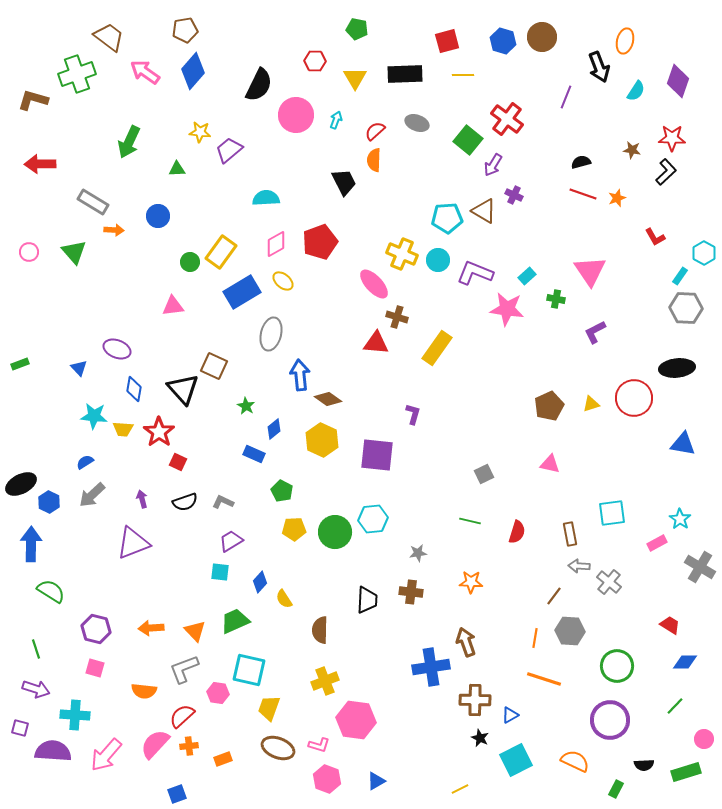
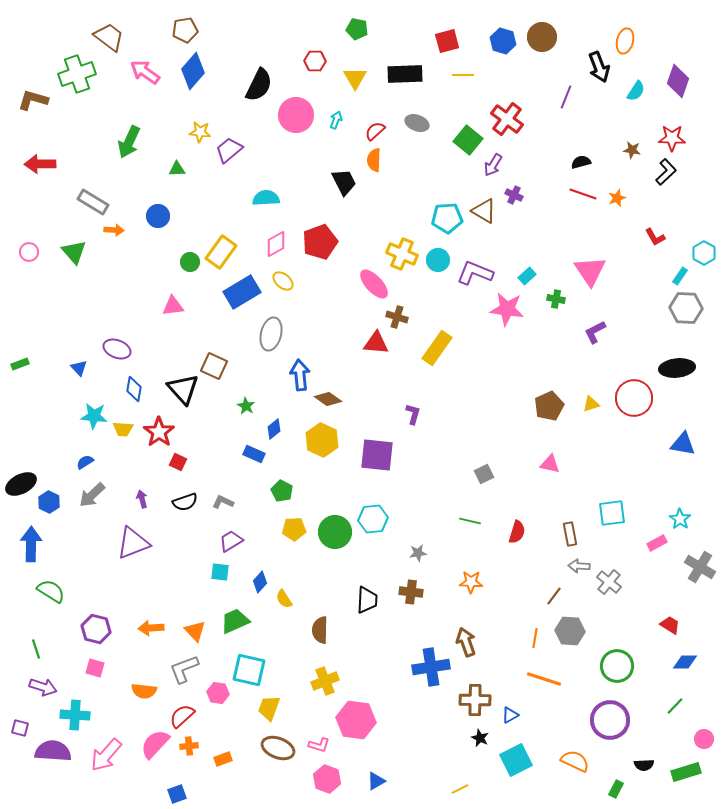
purple arrow at (36, 689): moved 7 px right, 2 px up
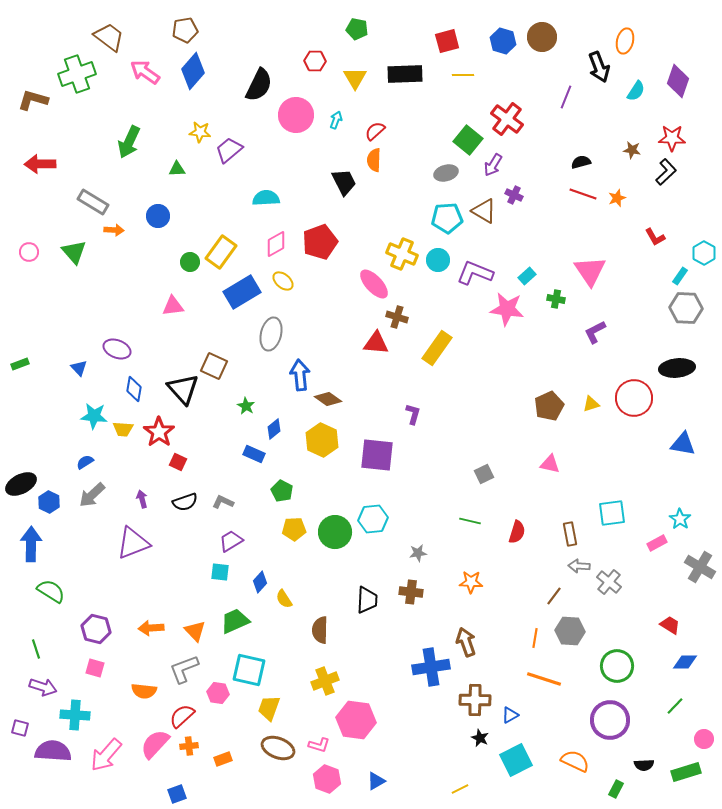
gray ellipse at (417, 123): moved 29 px right, 50 px down; rotated 35 degrees counterclockwise
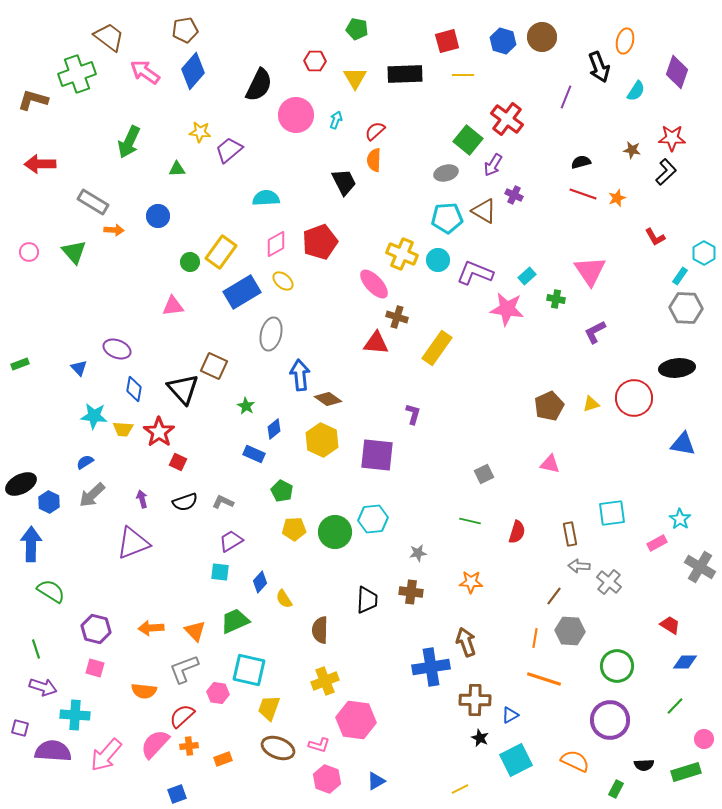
purple diamond at (678, 81): moved 1 px left, 9 px up
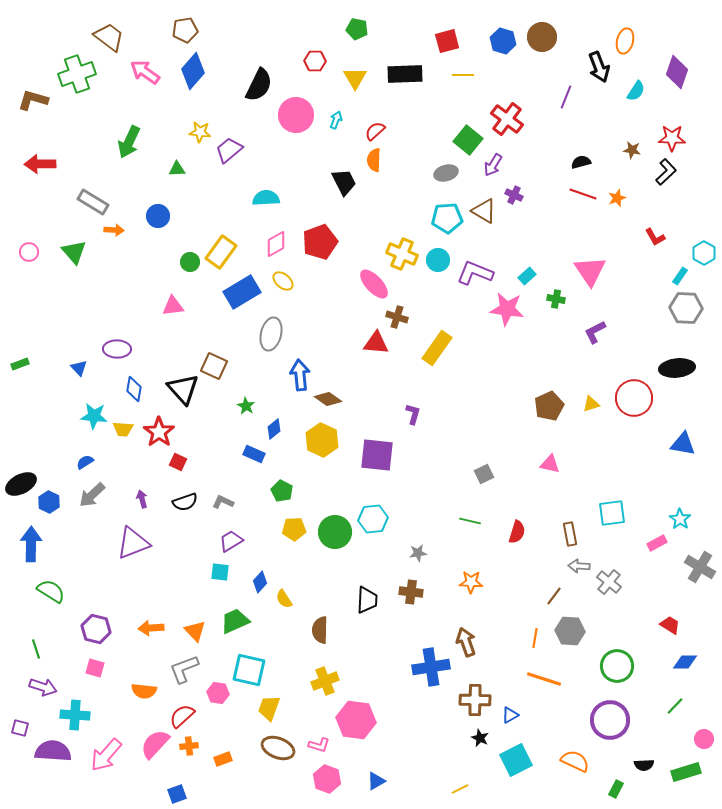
purple ellipse at (117, 349): rotated 20 degrees counterclockwise
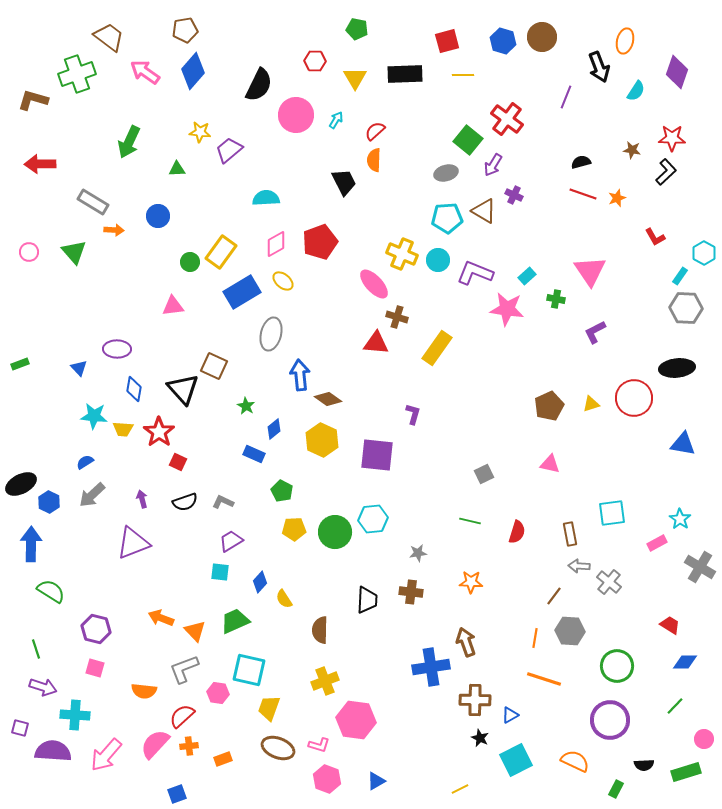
cyan arrow at (336, 120): rotated 12 degrees clockwise
orange arrow at (151, 628): moved 10 px right, 10 px up; rotated 25 degrees clockwise
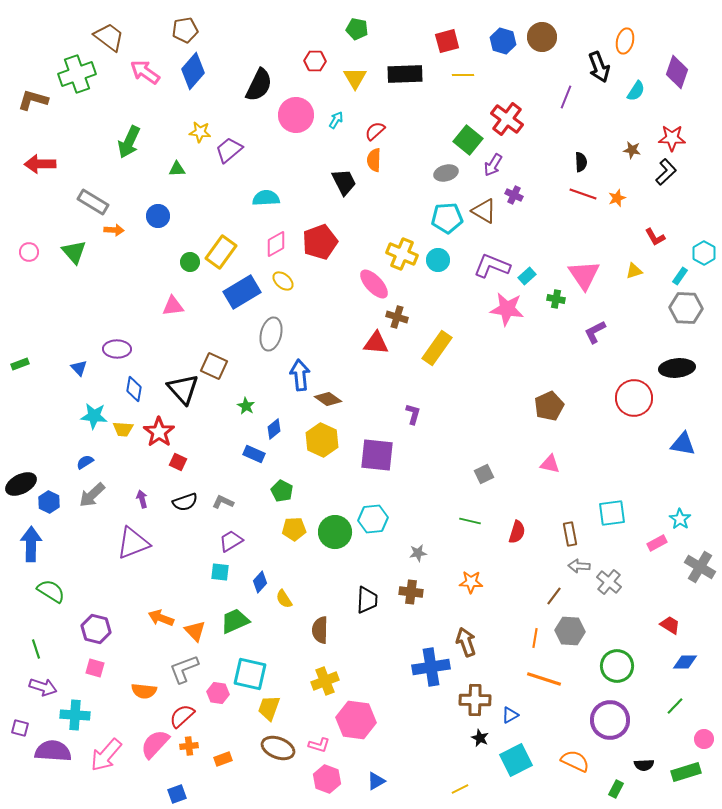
black semicircle at (581, 162): rotated 102 degrees clockwise
pink triangle at (590, 271): moved 6 px left, 4 px down
purple L-shape at (475, 273): moved 17 px right, 7 px up
yellow triangle at (591, 404): moved 43 px right, 133 px up
cyan square at (249, 670): moved 1 px right, 4 px down
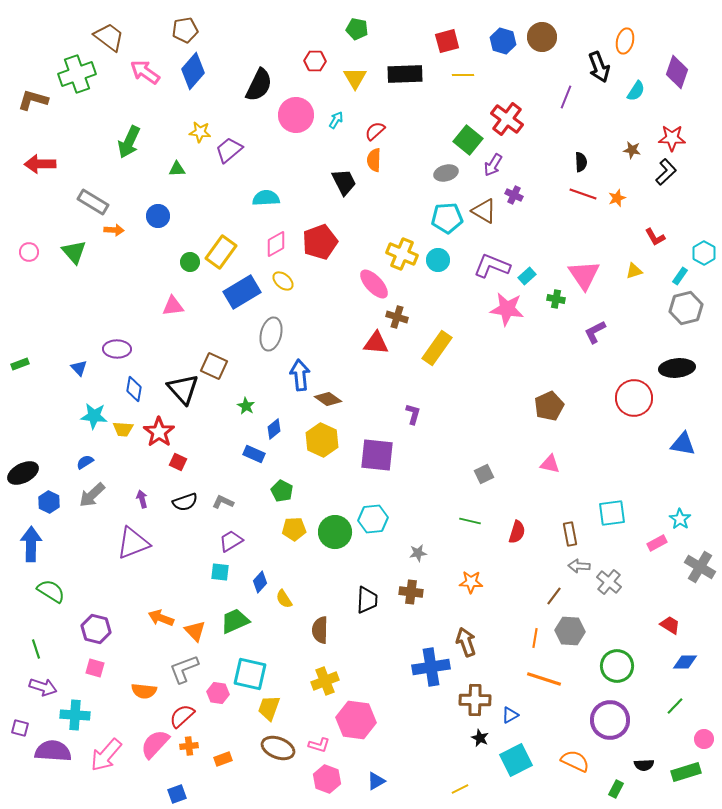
gray hexagon at (686, 308): rotated 16 degrees counterclockwise
black ellipse at (21, 484): moved 2 px right, 11 px up
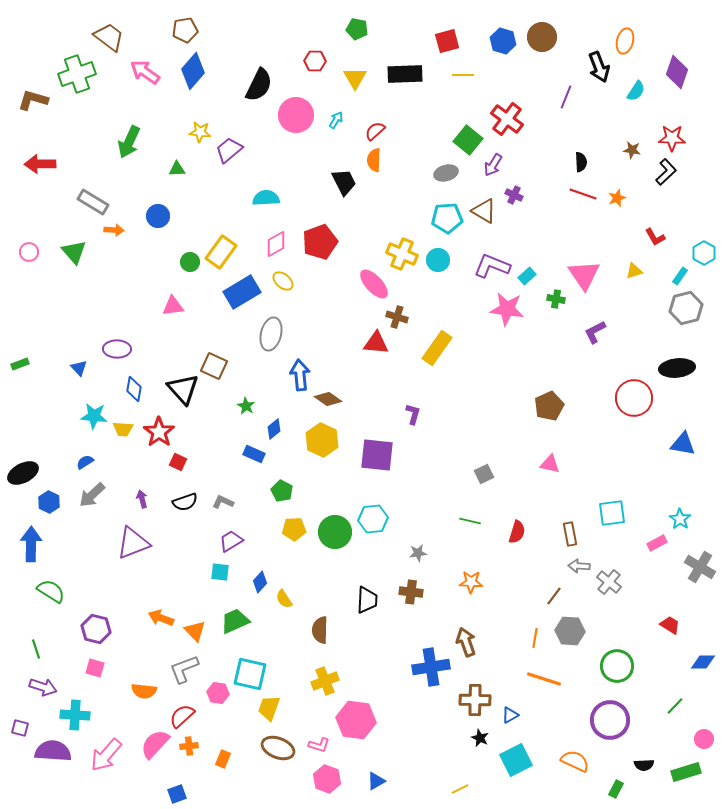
blue diamond at (685, 662): moved 18 px right
orange rectangle at (223, 759): rotated 48 degrees counterclockwise
